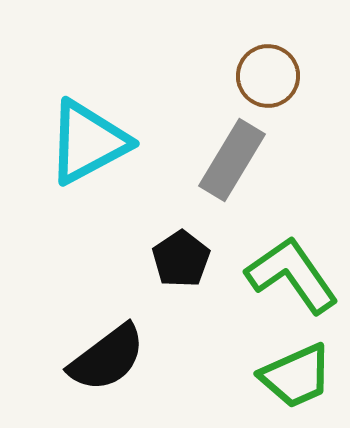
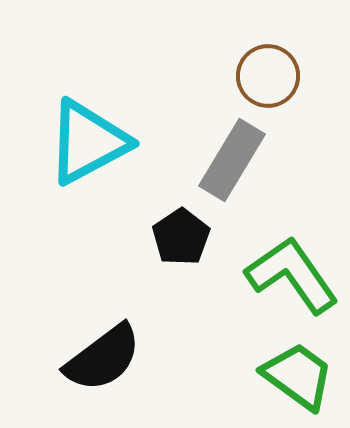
black pentagon: moved 22 px up
black semicircle: moved 4 px left
green trapezoid: moved 2 px right; rotated 120 degrees counterclockwise
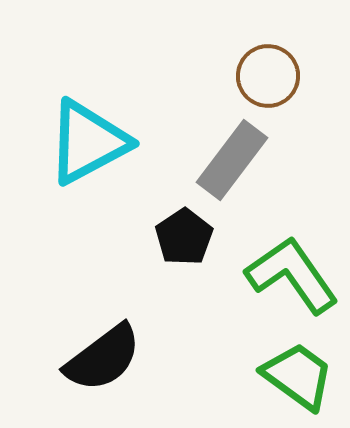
gray rectangle: rotated 6 degrees clockwise
black pentagon: moved 3 px right
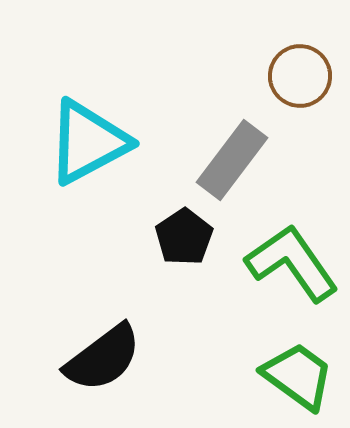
brown circle: moved 32 px right
green L-shape: moved 12 px up
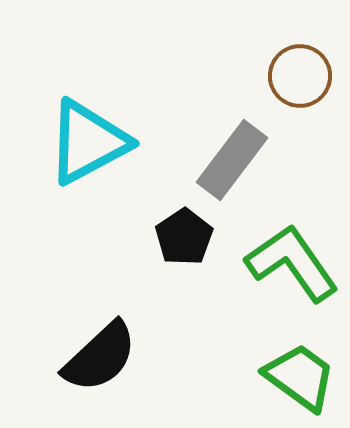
black semicircle: moved 3 px left, 1 px up; rotated 6 degrees counterclockwise
green trapezoid: moved 2 px right, 1 px down
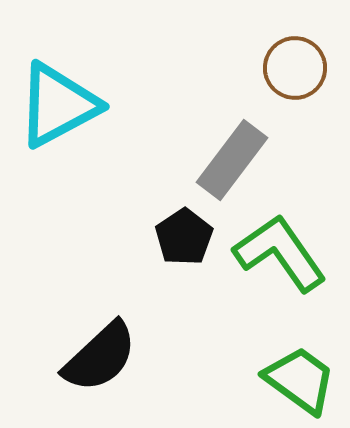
brown circle: moved 5 px left, 8 px up
cyan triangle: moved 30 px left, 37 px up
green L-shape: moved 12 px left, 10 px up
green trapezoid: moved 3 px down
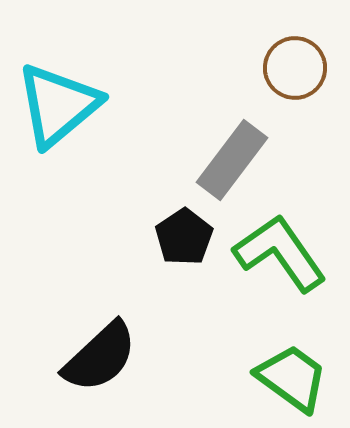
cyan triangle: rotated 12 degrees counterclockwise
green trapezoid: moved 8 px left, 2 px up
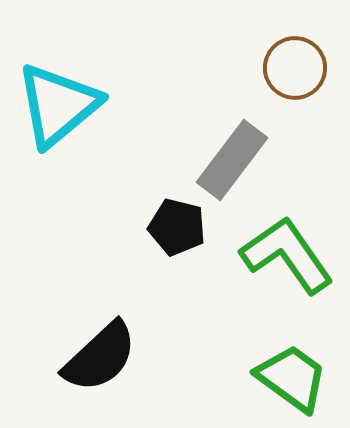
black pentagon: moved 7 px left, 10 px up; rotated 24 degrees counterclockwise
green L-shape: moved 7 px right, 2 px down
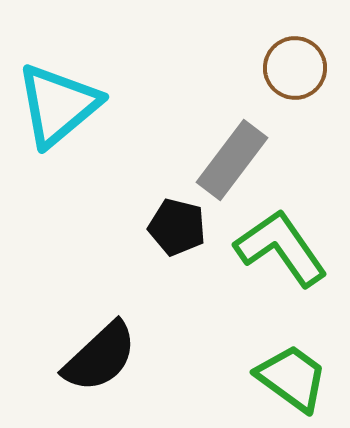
green L-shape: moved 6 px left, 7 px up
